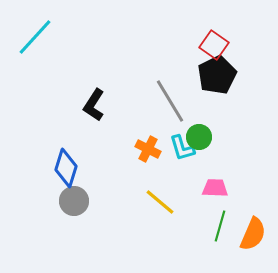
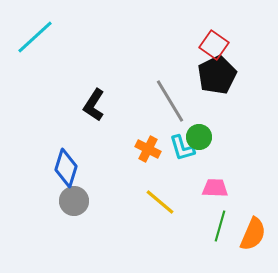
cyan line: rotated 6 degrees clockwise
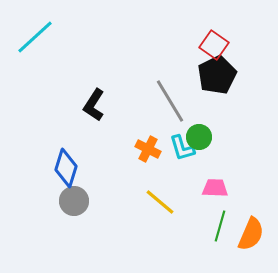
orange semicircle: moved 2 px left
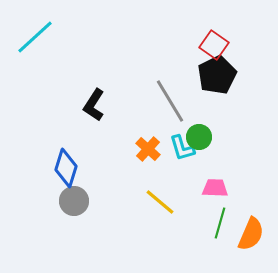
orange cross: rotated 15 degrees clockwise
green line: moved 3 px up
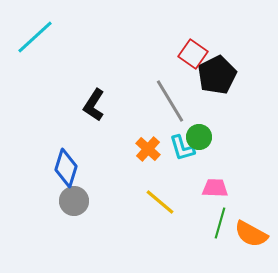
red square: moved 21 px left, 9 px down
orange semicircle: rotated 96 degrees clockwise
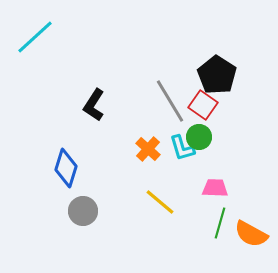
red square: moved 10 px right, 51 px down
black pentagon: rotated 12 degrees counterclockwise
gray circle: moved 9 px right, 10 px down
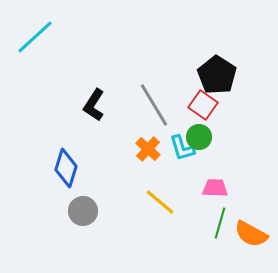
gray line: moved 16 px left, 4 px down
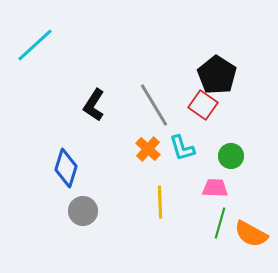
cyan line: moved 8 px down
green circle: moved 32 px right, 19 px down
yellow line: rotated 48 degrees clockwise
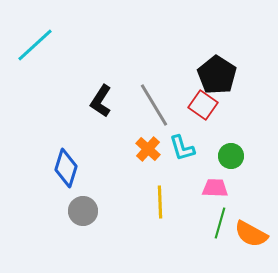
black L-shape: moved 7 px right, 4 px up
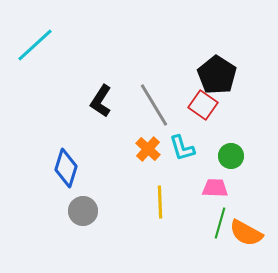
orange semicircle: moved 5 px left, 1 px up
